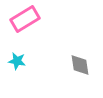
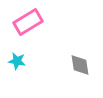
pink rectangle: moved 3 px right, 3 px down
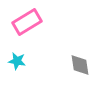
pink rectangle: moved 1 px left
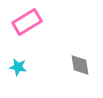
cyan star: moved 1 px right, 6 px down
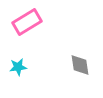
cyan star: rotated 18 degrees counterclockwise
